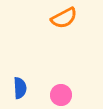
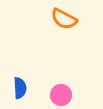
orange semicircle: moved 1 px down; rotated 56 degrees clockwise
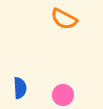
pink circle: moved 2 px right
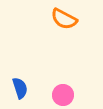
blue semicircle: rotated 15 degrees counterclockwise
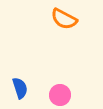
pink circle: moved 3 px left
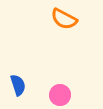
blue semicircle: moved 2 px left, 3 px up
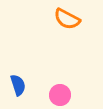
orange semicircle: moved 3 px right
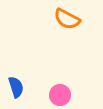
blue semicircle: moved 2 px left, 2 px down
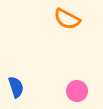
pink circle: moved 17 px right, 4 px up
